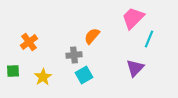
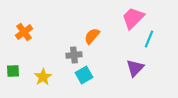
orange cross: moved 5 px left, 10 px up
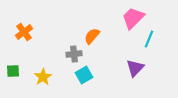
gray cross: moved 1 px up
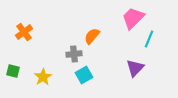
green square: rotated 16 degrees clockwise
